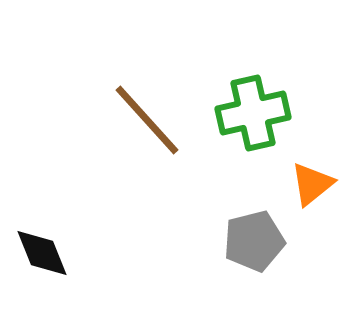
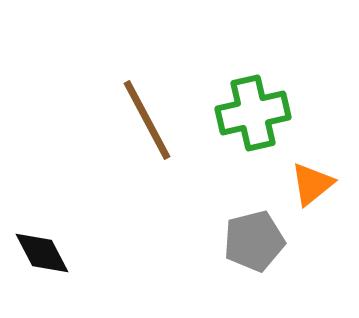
brown line: rotated 14 degrees clockwise
black diamond: rotated 6 degrees counterclockwise
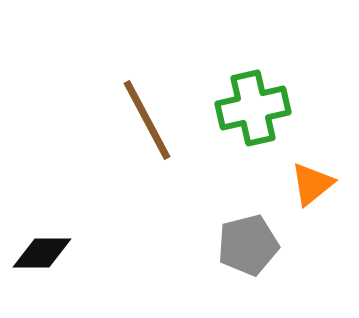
green cross: moved 5 px up
gray pentagon: moved 6 px left, 4 px down
black diamond: rotated 62 degrees counterclockwise
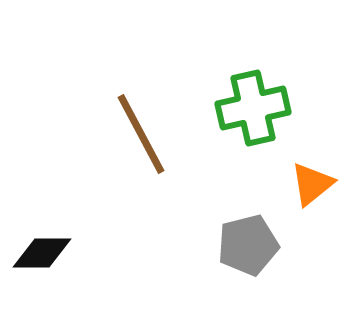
brown line: moved 6 px left, 14 px down
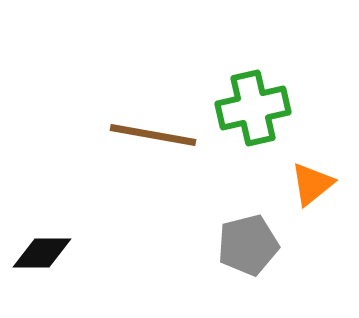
brown line: moved 12 px right, 1 px down; rotated 52 degrees counterclockwise
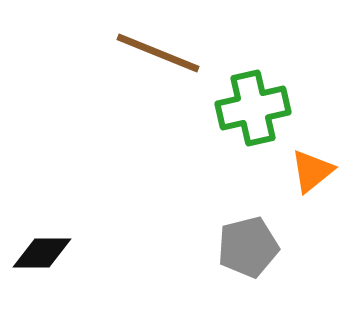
brown line: moved 5 px right, 82 px up; rotated 12 degrees clockwise
orange triangle: moved 13 px up
gray pentagon: moved 2 px down
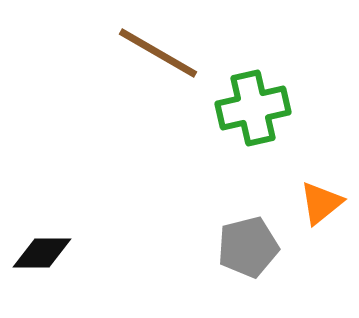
brown line: rotated 8 degrees clockwise
orange triangle: moved 9 px right, 32 px down
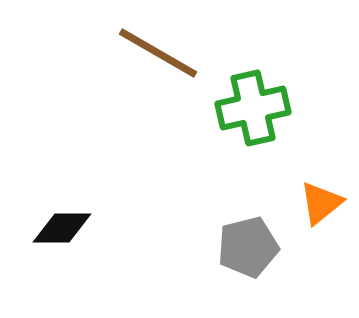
black diamond: moved 20 px right, 25 px up
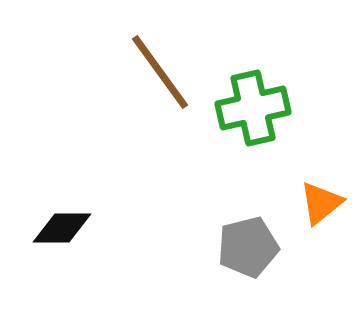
brown line: moved 2 px right, 19 px down; rotated 24 degrees clockwise
